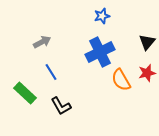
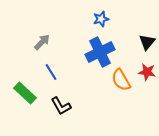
blue star: moved 1 px left, 3 px down
gray arrow: rotated 18 degrees counterclockwise
red star: moved 1 px up; rotated 24 degrees clockwise
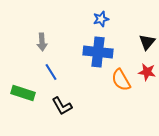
gray arrow: rotated 132 degrees clockwise
blue cross: moved 2 px left; rotated 32 degrees clockwise
green rectangle: moved 2 px left; rotated 25 degrees counterclockwise
black L-shape: moved 1 px right
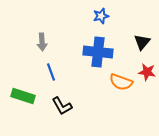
blue star: moved 3 px up
black triangle: moved 5 px left
blue line: rotated 12 degrees clockwise
orange semicircle: moved 2 px down; rotated 40 degrees counterclockwise
green rectangle: moved 3 px down
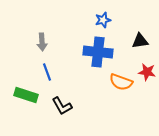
blue star: moved 2 px right, 4 px down
black triangle: moved 2 px left, 1 px up; rotated 42 degrees clockwise
blue line: moved 4 px left
green rectangle: moved 3 px right, 1 px up
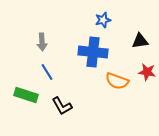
blue cross: moved 5 px left
blue line: rotated 12 degrees counterclockwise
orange semicircle: moved 4 px left, 1 px up
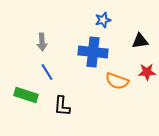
red star: rotated 12 degrees counterclockwise
black L-shape: rotated 35 degrees clockwise
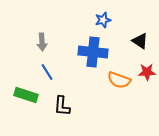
black triangle: rotated 42 degrees clockwise
orange semicircle: moved 2 px right, 1 px up
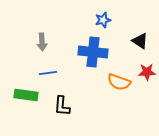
blue line: moved 1 px right, 1 px down; rotated 66 degrees counterclockwise
orange semicircle: moved 2 px down
green rectangle: rotated 10 degrees counterclockwise
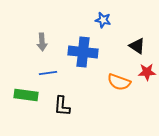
blue star: rotated 28 degrees clockwise
black triangle: moved 3 px left, 5 px down
blue cross: moved 10 px left
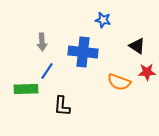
blue line: moved 1 px left, 2 px up; rotated 48 degrees counterclockwise
green rectangle: moved 6 px up; rotated 10 degrees counterclockwise
